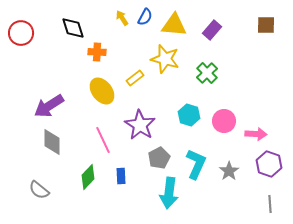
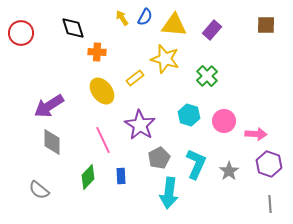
green cross: moved 3 px down
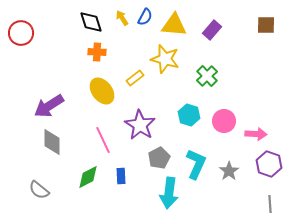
black diamond: moved 18 px right, 6 px up
green diamond: rotated 20 degrees clockwise
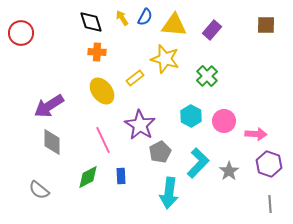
cyan hexagon: moved 2 px right, 1 px down; rotated 10 degrees clockwise
gray pentagon: moved 1 px right, 6 px up
cyan L-shape: moved 2 px right, 1 px up; rotated 20 degrees clockwise
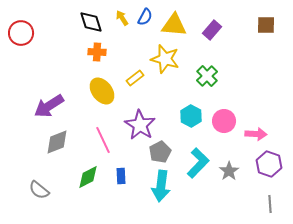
gray diamond: moved 5 px right; rotated 68 degrees clockwise
cyan arrow: moved 8 px left, 7 px up
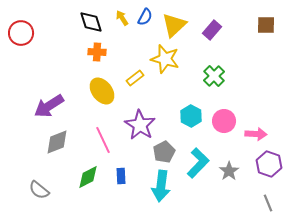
yellow triangle: rotated 48 degrees counterclockwise
green cross: moved 7 px right
gray pentagon: moved 4 px right
gray line: moved 2 px left, 1 px up; rotated 18 degrees counterclockwise
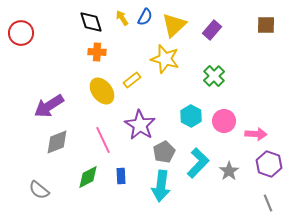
yellow rectangle: moved 3 px left, 2 px down
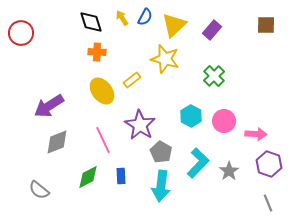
gray pentagon: moved 3 px left; rotated 15 degrees counterclockwise
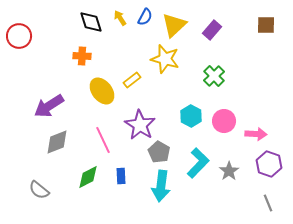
yellow arrow: moved 2 px left
red circle: moved 2 px left, 3 px down
orange cross: moved 15 px left, 4 px down
gray pentagon: moved 2 px left
